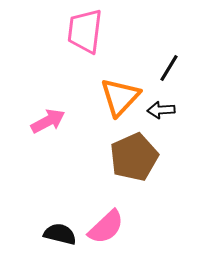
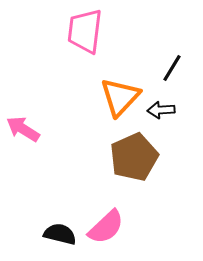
black line: moved 3 px right
pink arrow: moved 25 px left, 8 px down; rotated 120 degrees counterclockwise
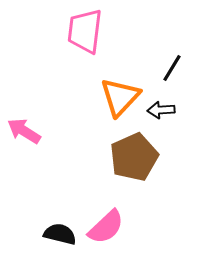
pink arrow: moved 1 px right, 2 px down
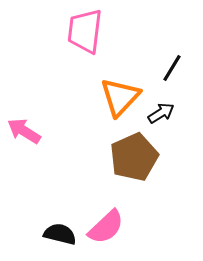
black arrow: moved 3 px down; rotated 152 degrees clockwise
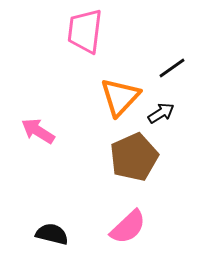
black line: rotated 24 degrees clockwise
pink arrow: moved 14 px right
pink semicircle: moved 22 px right
black semicircle: moved 8 px left
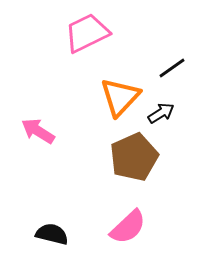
pink trapezoid: moved 2 px right, 2 px down; rotated 57 degrees clockwise
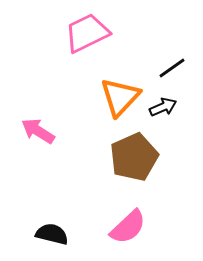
black arrow: moved 2 px right, 6 px up; rotated 8 degrees clockwise
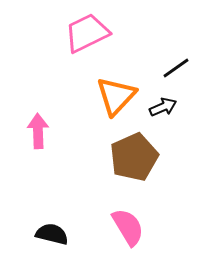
black line: moved 4 px right
orange triangle: moved 4 px left, 1 px up
pink arrow: rotated 56 degrees clockwise
pink semicircle: rotated 78 degrees counterclockwise
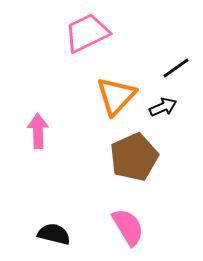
black semicircle: moved 2 px right
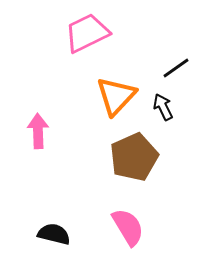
black arrow: rotated 92 degrees counterclockwise
